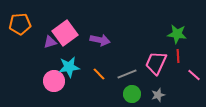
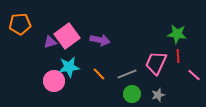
pink square: moved 2 px right, 3 px down
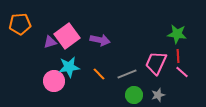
pink line: moved 12 px left, 3 px up
green circle: moved 2 px right, 1 px down
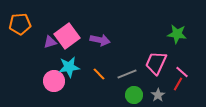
red line: moved 28 px down; rotated 32 degrees clockwise
gray star: rotated 16 degrees counterclockwise
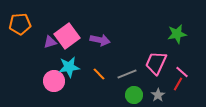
green star: rotated 18 degrees counterclockwise
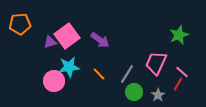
green star: moved 2 px right, 1 px down; rotated 12 degrees counterclockwise
purple arrow: rotated 24 degrees clockwise
gray line: rotated 36 degrees counterclockwise
green circle: moved 3 px up
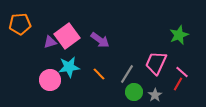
pink circle: moved 4 px left, 1 px up
gray star: moved 3 px left
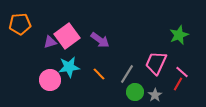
green circle: moved 1 px right
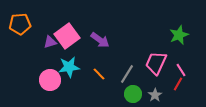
pink line: moved 1 px left, 2 px up; rotated 16 degrees clockwise
green circle: moved 2 px left, 2 px down
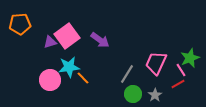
green star: moved 11 px right, 23 px down
orange line: moved 16 px left, 4 px down
red line: rotated 32 degrees clockwise
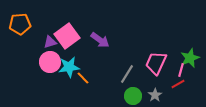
pink line: rotated 48 degrees clockwise
pink circle: moved 18 px up
green circle: moved 2 px down
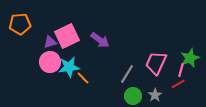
pink square: rotated 10 degrees clockwise
